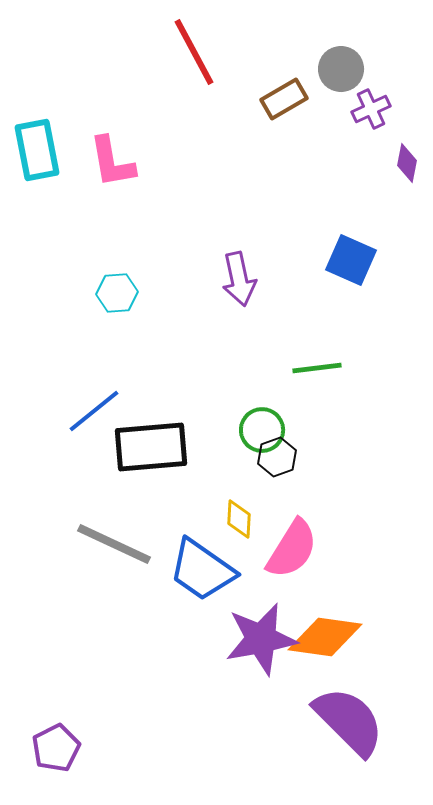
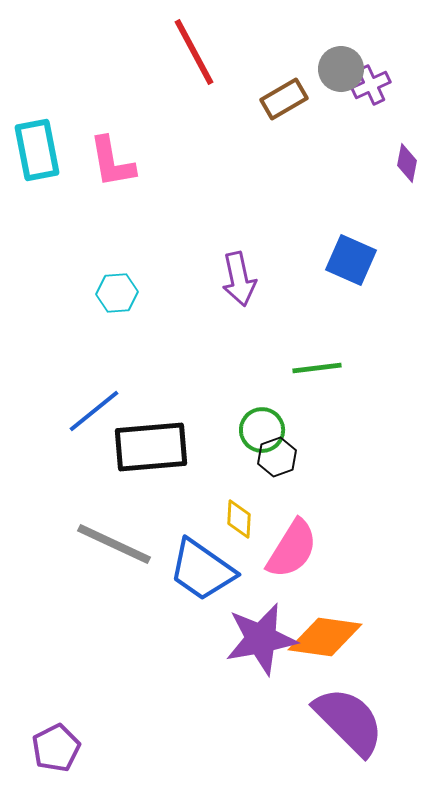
purple cross: moved 24 px up
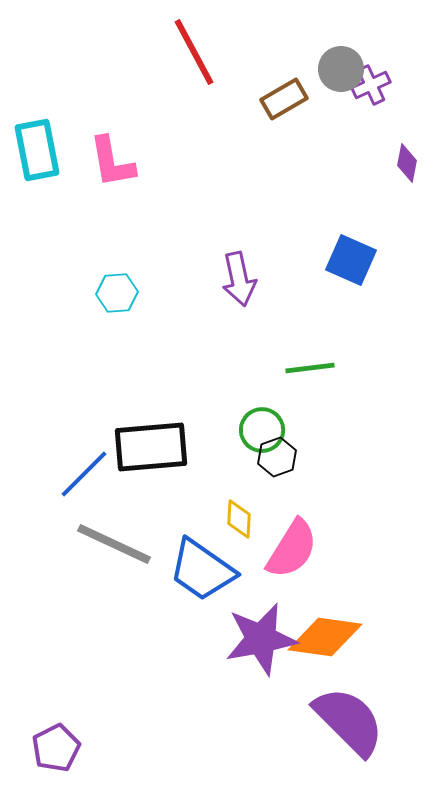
green line: moved 7 px left
blue line: moved 10 px left, 63 px down; rotated 6 degrees counterclockwise
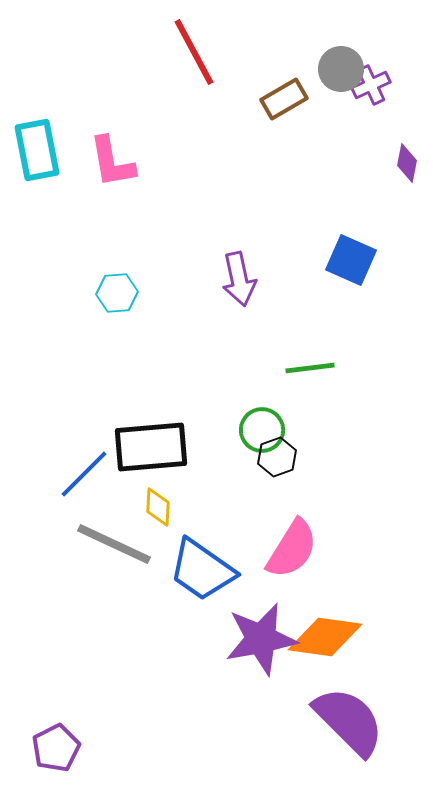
yellow diamond: moved 81 px left, 12 px up
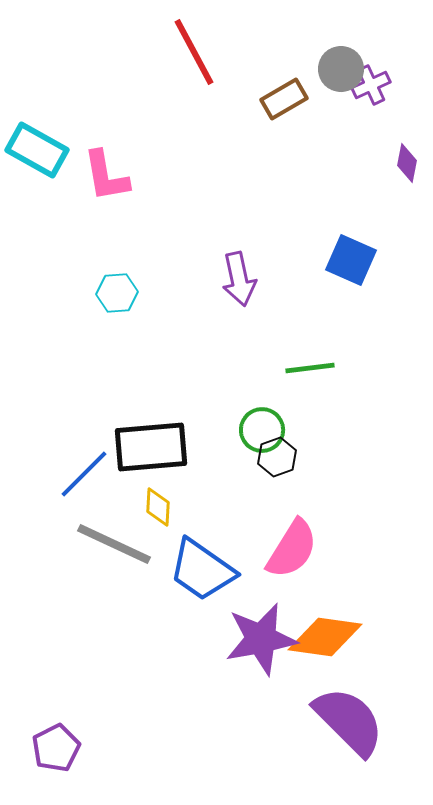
cyan rectangle: rotated 50 degrees counterclockwise
pink L-shape: moved 6 px left, 14 px down
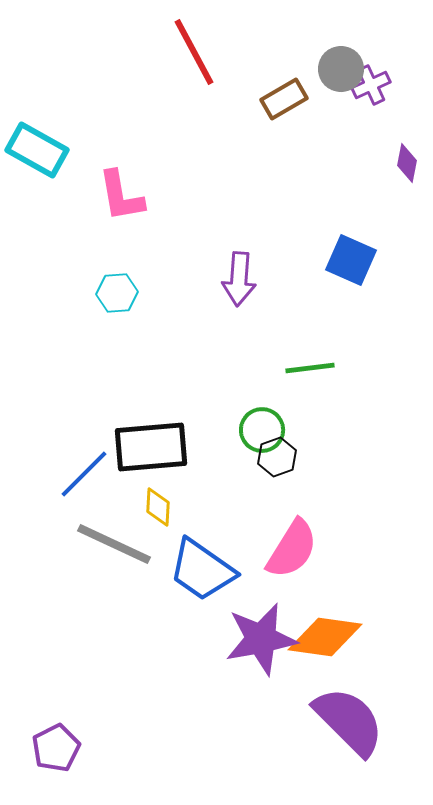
pink L-shape: moved 15 px right, 20 px down
purple arrow: rotated 16 degrees clockwise
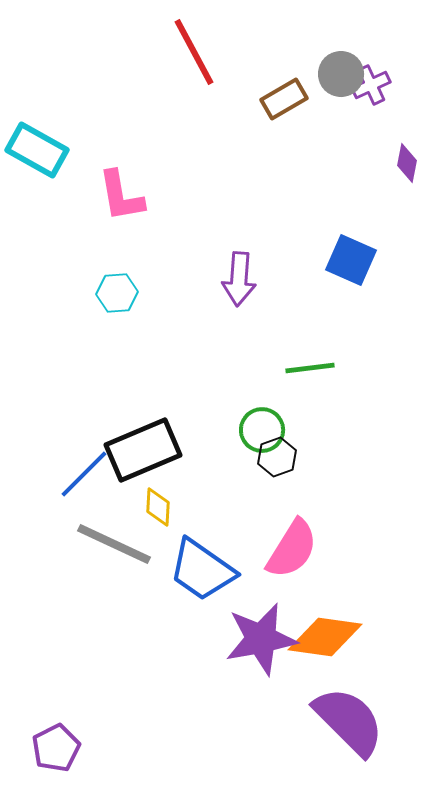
gray circle: moved 5 px down
black rectangle: moved 8 px left, 3 px down; rotated 18 degrees counterclockwise
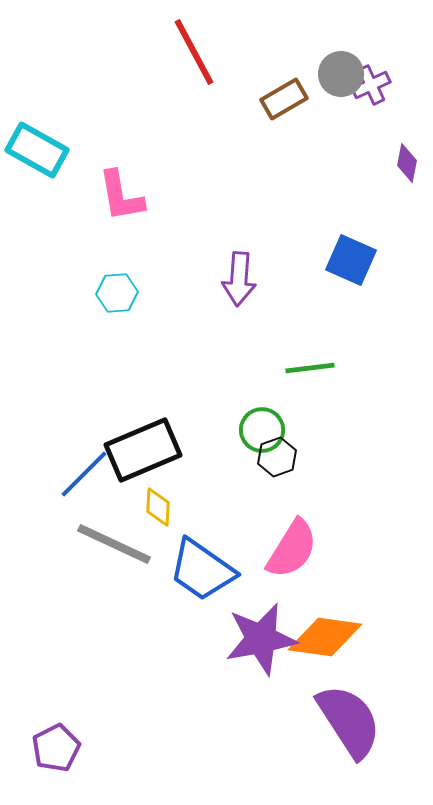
purple semicircle: rotated 12 degrees clockwise
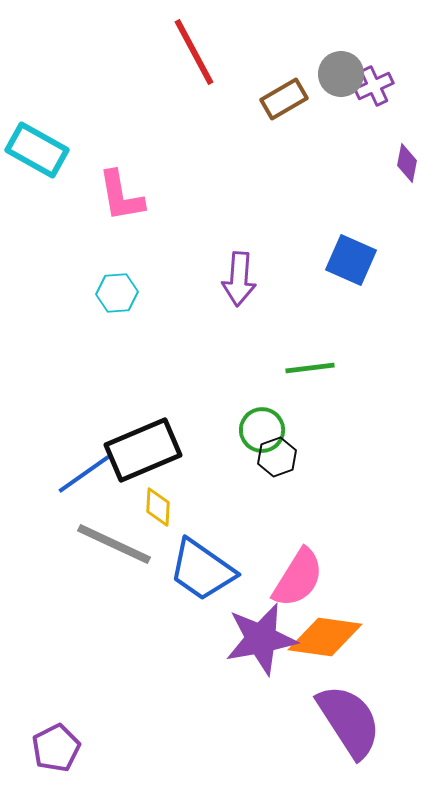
purple cross: moved 3 px right, 1 px down
blue line: rotated 10 degrees clockwise
pink semicircle: moved 6 px right, 29 px down
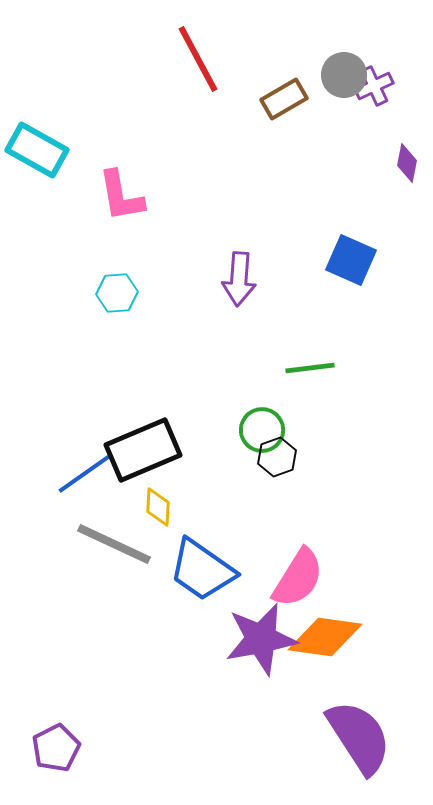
red line: moved 4 px right, 7 px down
gray circle: moved 3 px right, 1 px down
purple semicircle: moved 10 px right, 16 px down
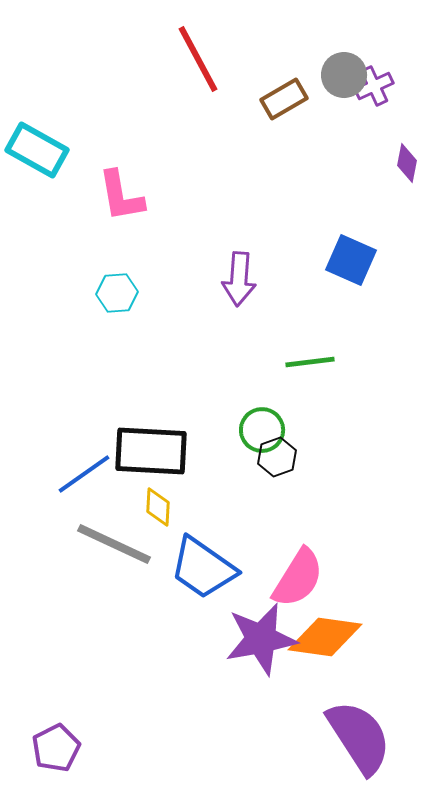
green line: moved 6 px up
black rectangle: moved 8 px right, 1 px down; rotated 26 degrees clockwise
blue trapezoid: moved 1 px right, 2 px up
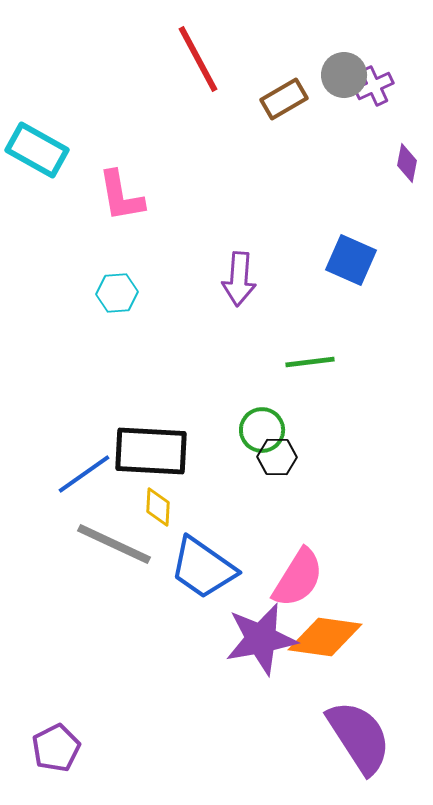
black hexagon: rotated 21 degrees clockwise
